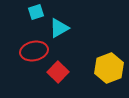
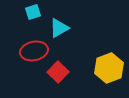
cyan square: moved 3 px left
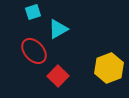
cyan triangle: moved 1 px left, 1 px down
red ellipse: rotated 60 degrees clockwise
red square: moved 4 px down
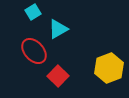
cyan square: rotated 14 degrees counterclockwise
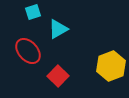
cyan square: rotated 14 degrees clockwise
red ellipse: moved 6 px left
yellow hexagon: moved 2 px right, 2 px up
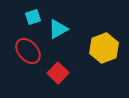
cyan square: moved 5 px down
yellow hexagon: moved 7 px left, 18 px up
red square: moved 3 px up
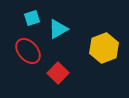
cyan square: moved 1 px left, 1 px down
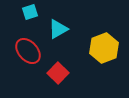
cyan square: moved 2 px left, 6 px up
